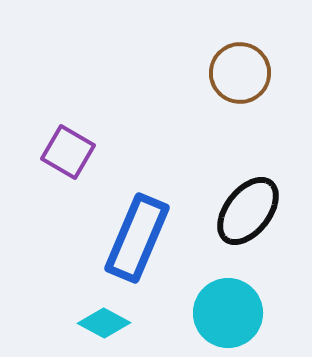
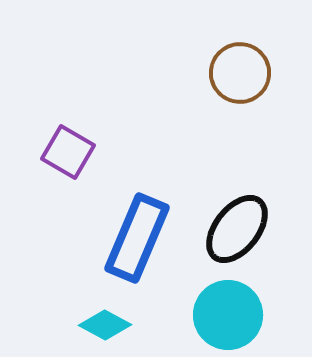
black ellipse: moved 11 px left, 18 px down
cyan circle: moved 2 px down
cyan diamond: moved 1 px right, 2 px down
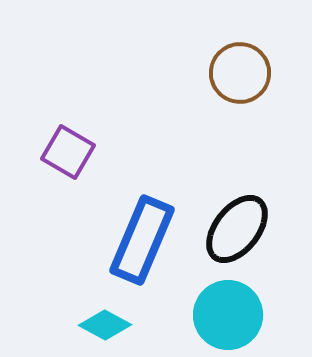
blue rectangle: moved 5 px right, 2 px down
